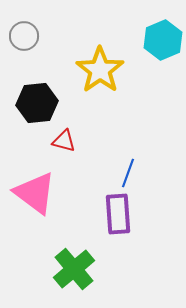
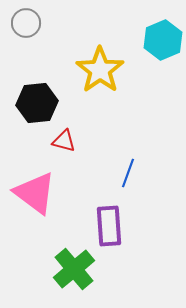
gray circle: moved 2 px right, 13 px up
purple rectangle: moved 9 px left, 12 px down
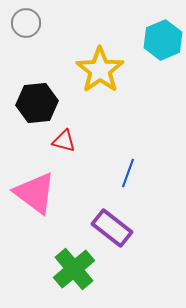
purple rectangle: moved 3 px right, 2 px down; rotated 48 degrees counterclockwise
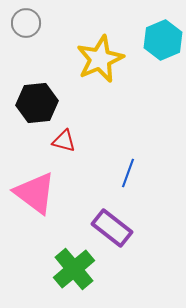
yellow star: moved 11 px up; rotated 12 degrees clockwise
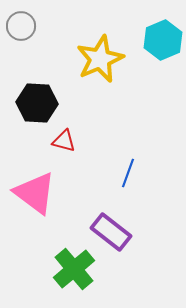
gray circle: moved 5 px left, 3 px down
black hexagon: rotated 9 degrees clockwise
purple rectangle: moved 1 px left, 4 px down
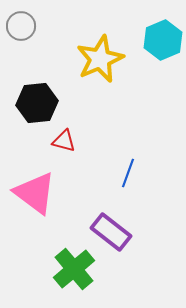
black hexagon: rotated 9 degrees counterclockwise
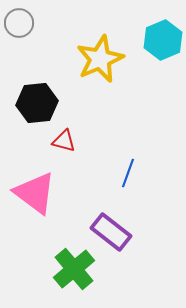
gray circle: moved 2 px left, 3 px up
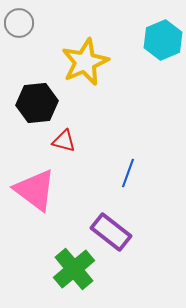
yellow star: moved 15 px left, 3 px down
pink triangle: moved 3 px up
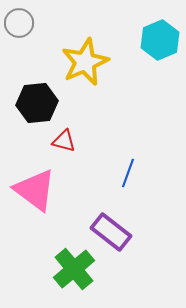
cyan hexagon: moved 3 px left
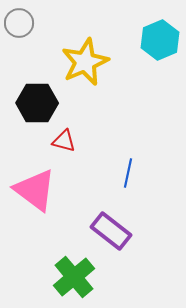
black hexagon: rotated 6 degrees clockwise
blue line: rotated 8 degrees counterclockwise
purple rectangle: moved 1 px up
green cross: moved 8 px down
